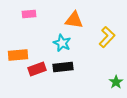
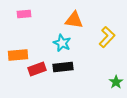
pink rectangle: moved 5 px left
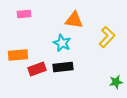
green star: rotated 24 degrees clockwise
